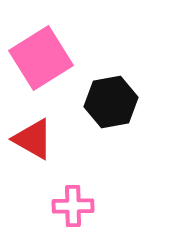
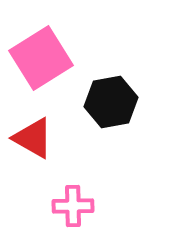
red triangle: moved 1 px up
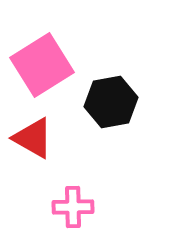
pink square: moved 1 px right, 7 px down
pink cross: moved 1 px down
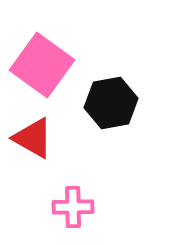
pink square: rotated 22 degrees counterclockwise
black hexagon: moved 1 px down
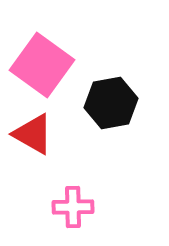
red triangle: moved 4 px up
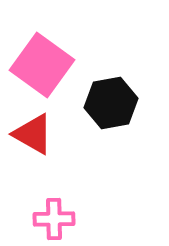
pink cross: moved 19 px left, 12 px down
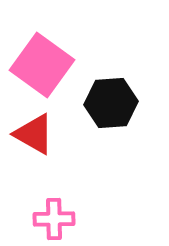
black hexagon: rotated 6 degrees clockwise
red triangle: moved 1 px right
